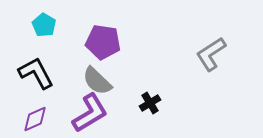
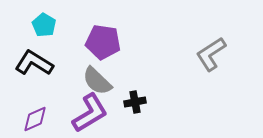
black L-shape: moved 2 px left, 10 px up; rotated 30 degrees counterclockwise
black cross: moved 15 px left, 1 px up; rotated 20 degrees clockwise
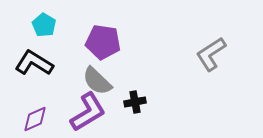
purple L-shape: moved 2 px left, 1 px up
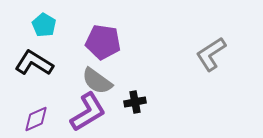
gray semicircle: rotated 8 degrees counterclockwise
purple diamond: moved 1 px right
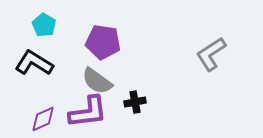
purple L-shape: rotated 24 degrees clockwise
purple diamond: moved 7 px right
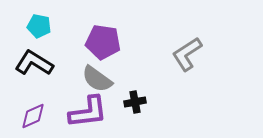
cyan pentagon: moved 5 px left, 1 px down; rotated 20 degrees counterclockwise
gray L-shape: moved 24 px left
gray semicircle: moved 2 px up
purple diamond: moved 10 px left, 3 px up
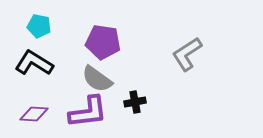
purple diamond: moved 1 px right, 2 px up; rotated 28 degrees clockwise
